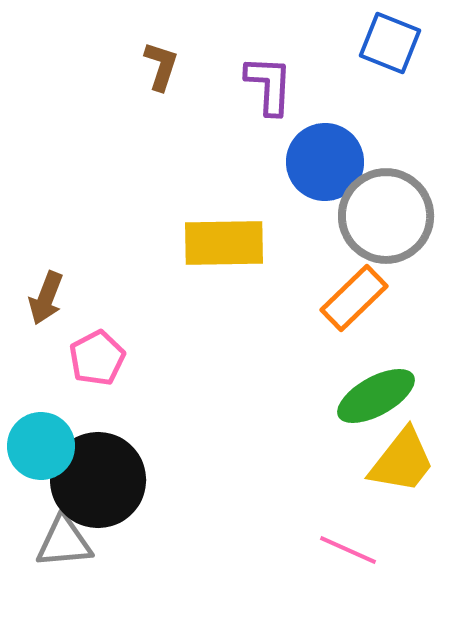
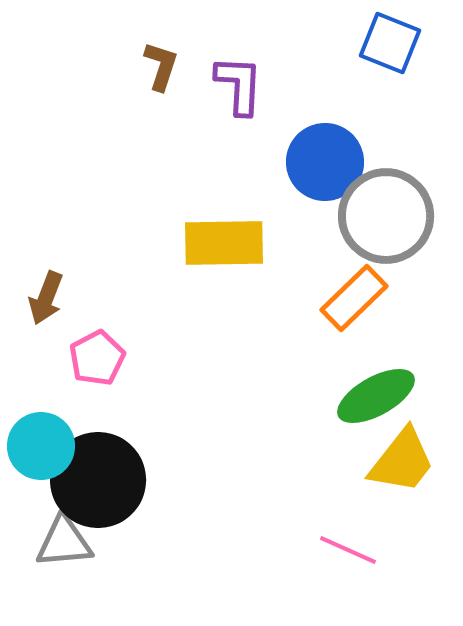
purple L-shape: moved 30 px left
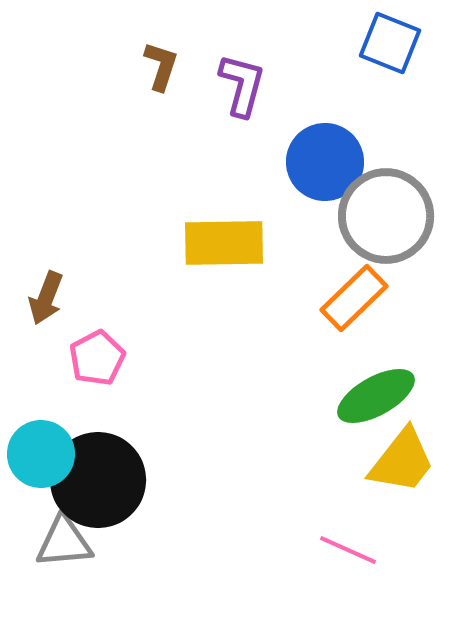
purple L-shape: moved 3 px right; rotated 12 degrees clockwise
cyan circle: moved 8 px down
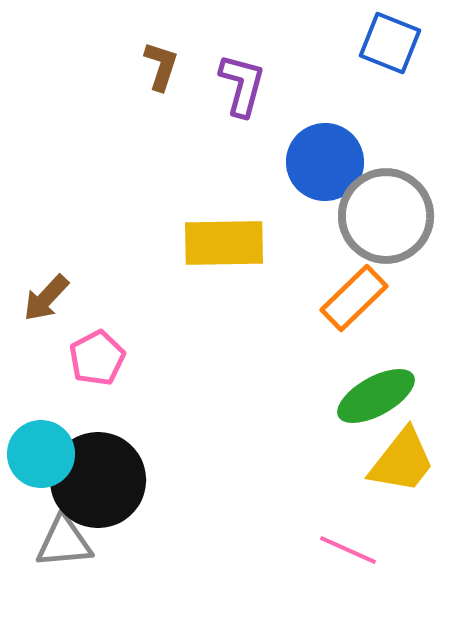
brown arrow: rotated 22 degrees clockwise
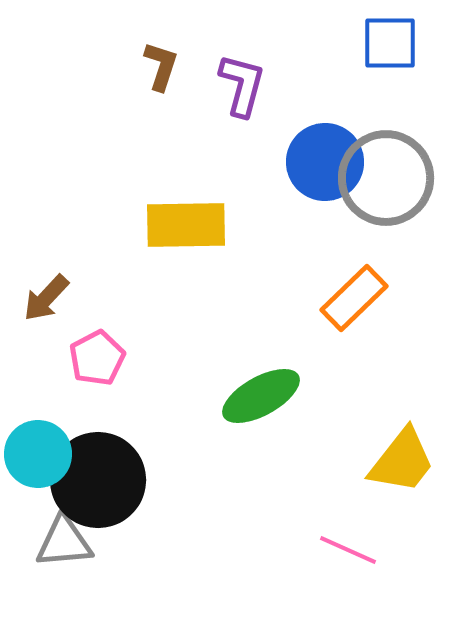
blue square: rotated 22 degrees counterclockwise
gray circle: moved 38 px up
yellow rectangle: moved 38 px left, 18 px up
green ellipse: moved 115 px left
cyan circle: moved 3 px left
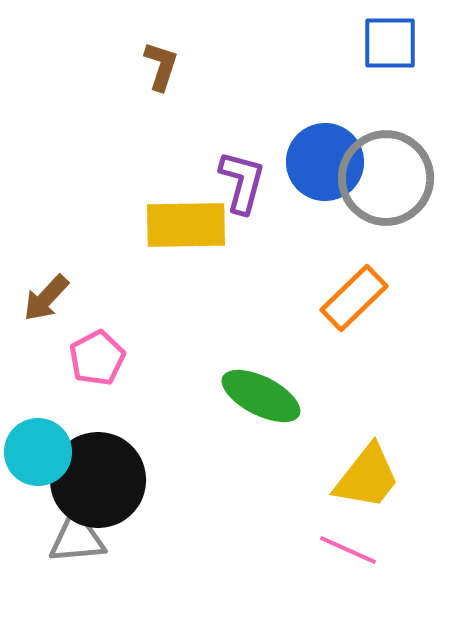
purple L-shape: moved 97 px down
green ellipse: rotated 56 degrees clockwise
cyan circle: moved 2 px up
yellow trapezoid: moved 35 px left, 16 px down
gray triangle: moved 13 px right, 4 px up
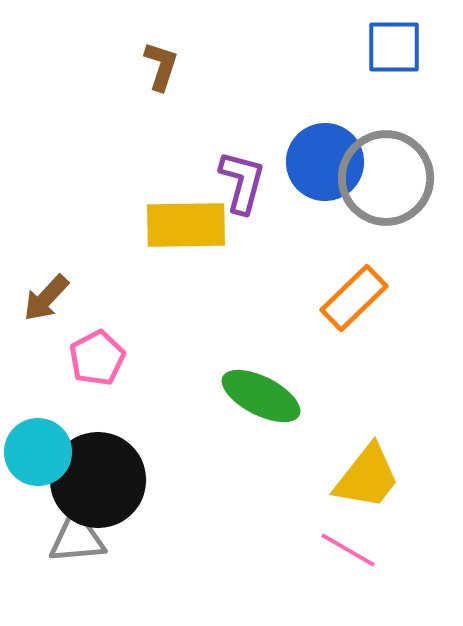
blue square: moved 4 px right, 4 px down
pink line: rotated 6 degrees clockwise
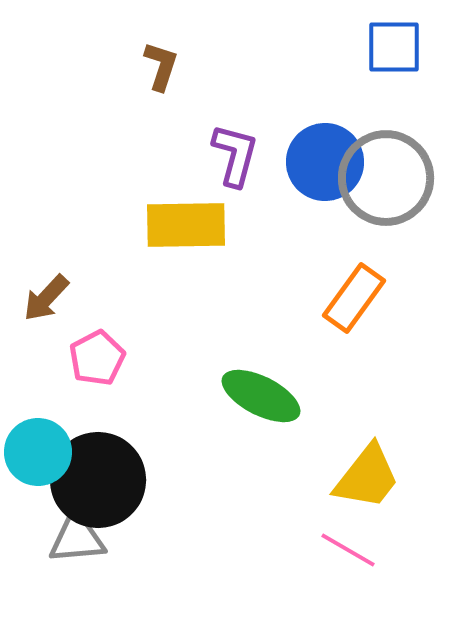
purple L-shape: moved 7 px left, 27 px up
orange rectangle: rotated 10 degrees counterclockwise
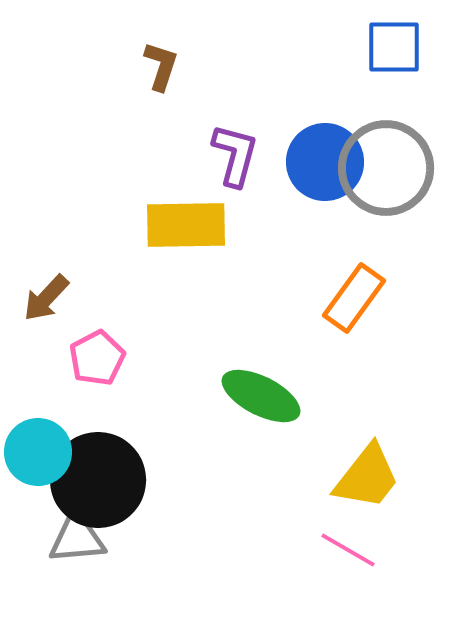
gray circle: moved 10 px up
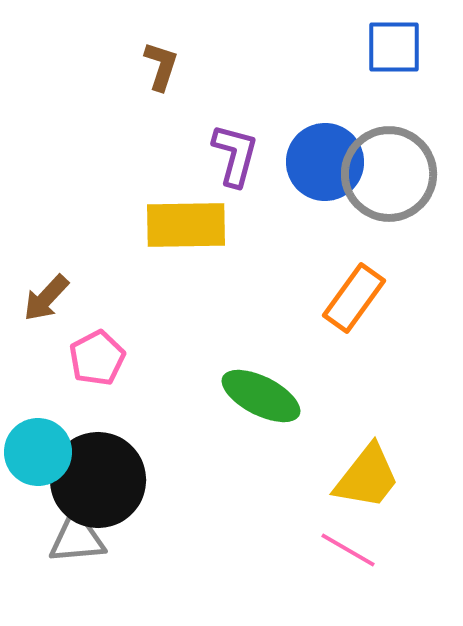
gray circle: moved 3 px right, 6 px down
